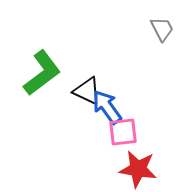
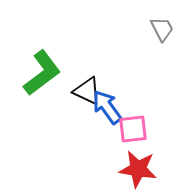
pink square: moved 10 px right, 3 px up
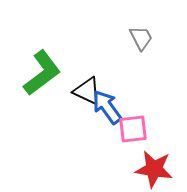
gray trapezoid: moved 21 px left, 9 px down
red star: moved 16 px right
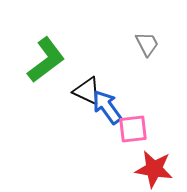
gray trapezoid: moved 6 px right, 6 px down
green L-shape: moved 4 px right, 13 px up
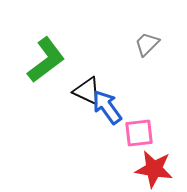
gray trapezoid: rotated 108 degrees counterclockwise
pink square: moved 6 px right, 4 px down
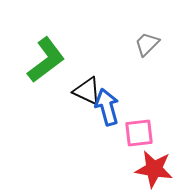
blue arrow: rotated 21 degrees clockwise
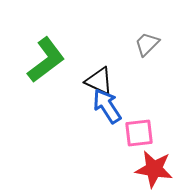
black triangle: moved 12 px right, 10 px up
blue arrow: moved 1 px up; rotated 18 degrees counterclockwise
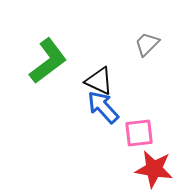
green L-shape: moved 2 px right, 1 px down
blue arrow: moved 4 px left, 1 px down; rotated 9 degrees counterclockwise
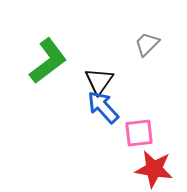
black triangle: rotated 40 degrees clockwise
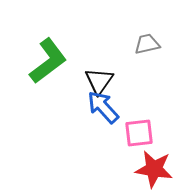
gray trapezoid: rotated 32 degrees clockwise
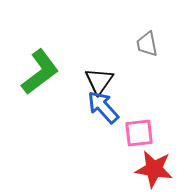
gray trapezoid: rotated 88 degrees counterclockwise
green L-shape: moved 8 px left, 11 px down
